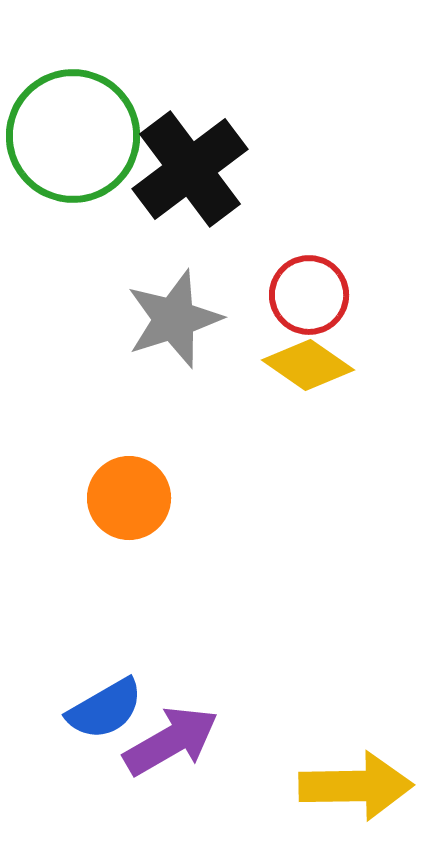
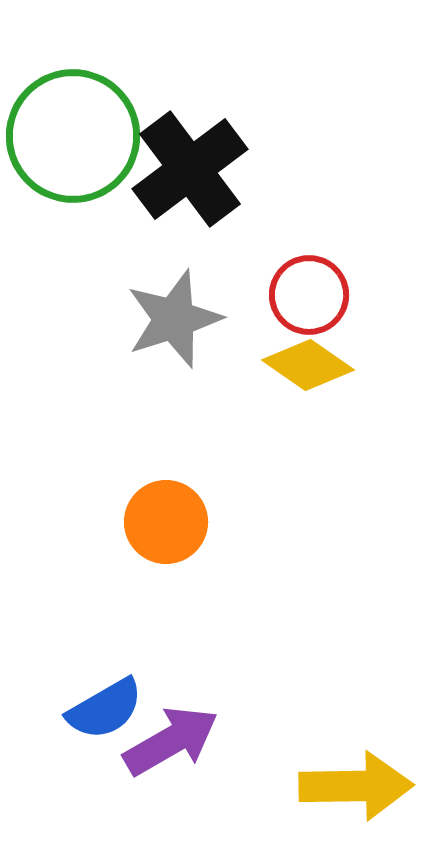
orange circle: moved 37 px right, 24 px down
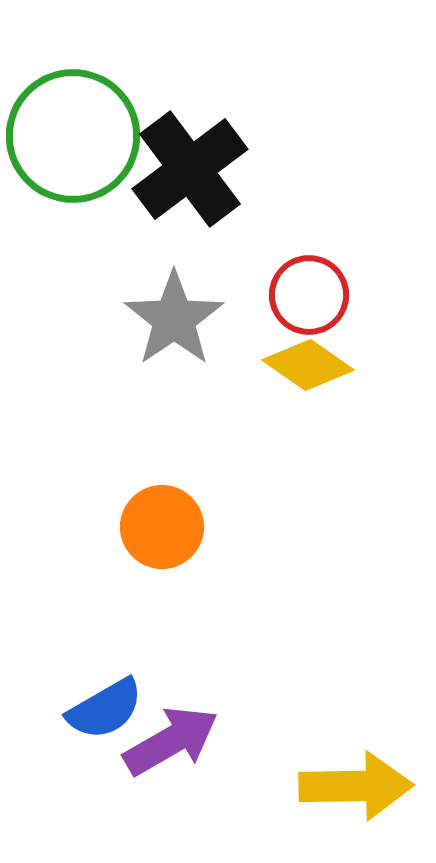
gray star: rotated 16 degrees counterclockwise
orange circle: moved 4 px left, 5 px down
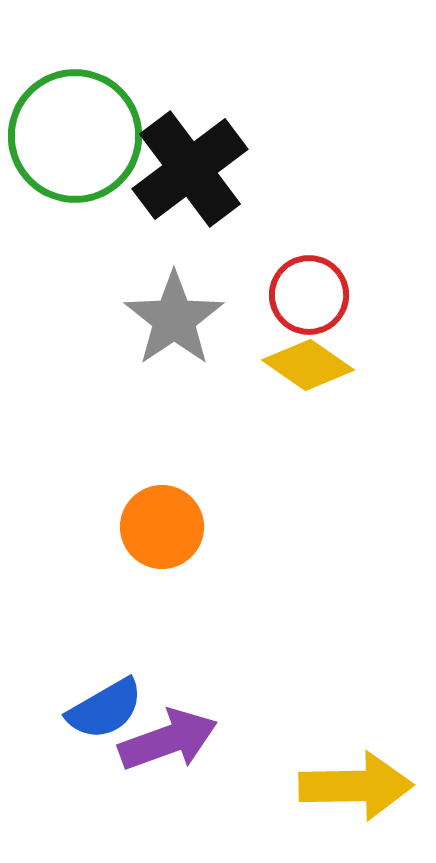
green circle: moved 2 px right
purple arrow: moved 3 px left, 1 px up; rotated 10 degrees clockwise
